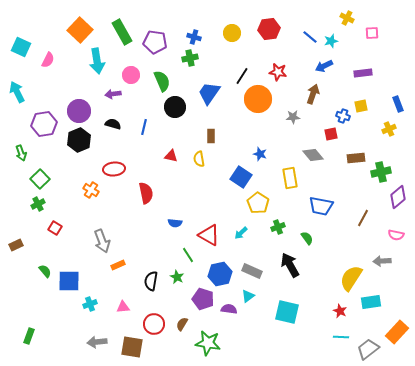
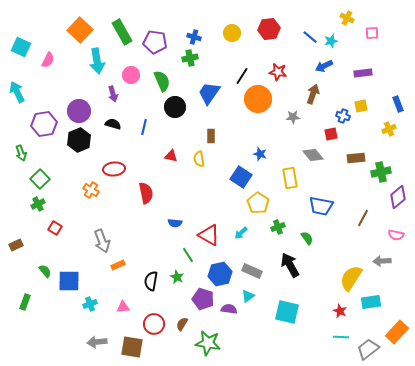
purple arrow at (113, 94): rotated 98 degrees counterclockwise
green rectangle at (29, 336): moved 4 px left, 34 px up
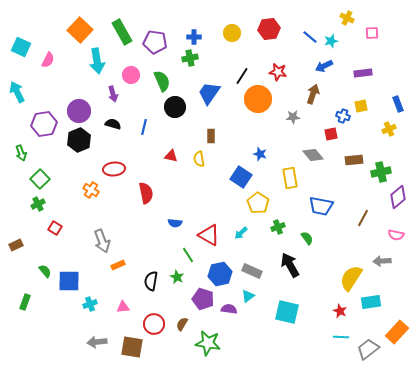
blue cross at (194, 37): rotated 16 degrees counterclockwise
brown rectangle at (356, 158): moved 2 px left, 2 px down
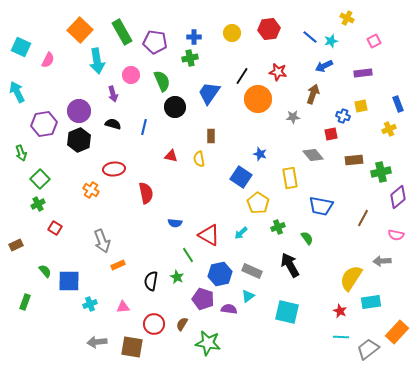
pink square at (372, 33): moved 2 px right, 8 px down; rotated 24 degrees counterclockwise
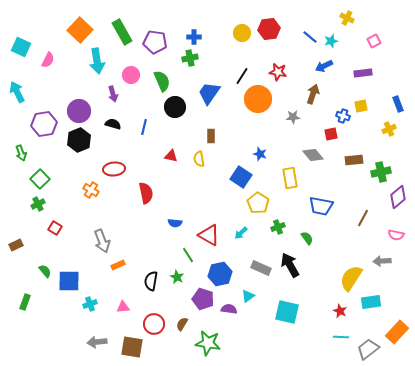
yellow circle at (232, 33): moved 10 px right
gray rectangle at (252, 271): moved 9 px right, 3 px up
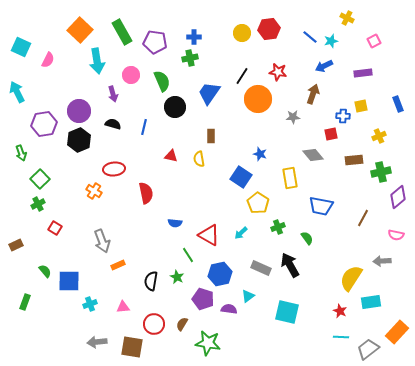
blue cross at (343, 116): rotated 16 degrees counterclockwise
yellow cross at (389, 129): moved 10 px left, 7 px down
orange cross at (91, 190): moved 3 px right, 1 px down
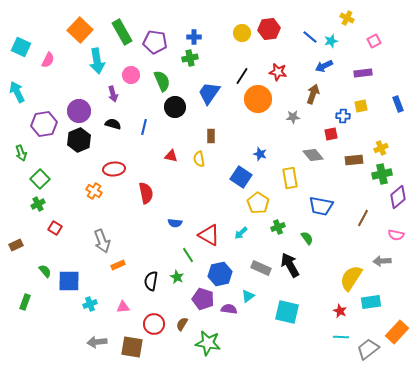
yellow cross at (379, 136): moved 2 px right, 12 px down
green cross at (381, 172): moved 1 px right, 2 px down
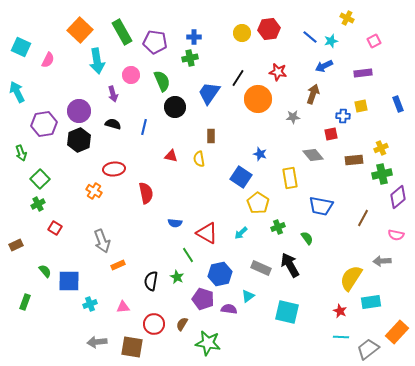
black line at (242, 76): moved 4 px left, 2 px down
red triangle at (209, 235): moved 2 px left, 2 px up
